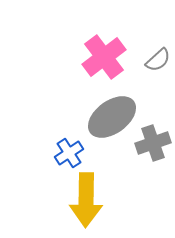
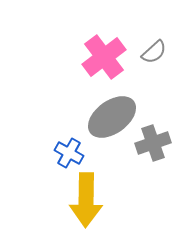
gray semicircle: moved 4 px left, 8 px up
blue cross: rotated 28 degrees counterclockwise
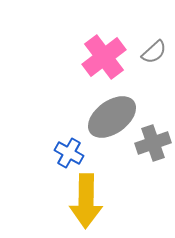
yellow arrow: moved 1 px down
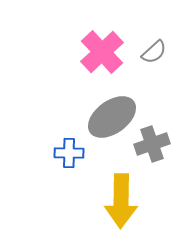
pink cross: moved 2 px left, 5 px up; rotated 6 degrees counterclockwise
gray cross: moved 1 px left, 1 px down
blue cross: rotated 28 degrees counterclockwise
yellow arrow: moved 35 px right
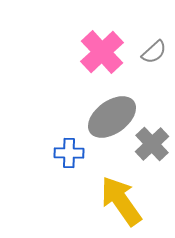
gray cross: rotated 24 degrees counterclockwise
yellow arrow: rotated 144 degrees clockwise
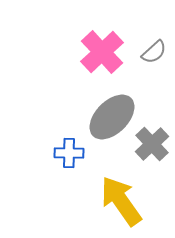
gray ellipse: rotated 9 degrees counterclockwise
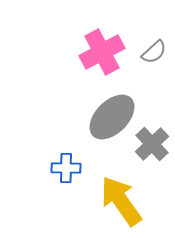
pink cross: rotated 15 degrees clockwise
blue cross: moved 3 px left, 15 px down
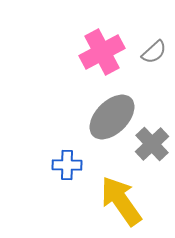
blue cross: moved 1 px right, 3 px up
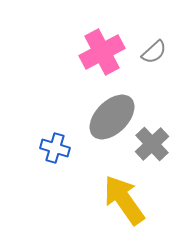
blue cross: moved 12 px left, 17 px up; rotated 16 degrees clockwise
yellow arrow: moved 3 px right, 1 px up
